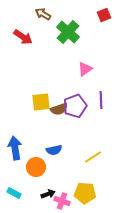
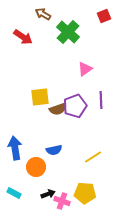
red square: moved 1 px down
yellow square: moved 1 px left, 5 px up
brown semicircle: moved 1 px left
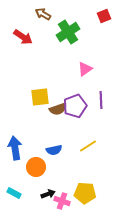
green cross: rotated 15 degrees clockwise
yellow line: moved 5 px left, 11 px up
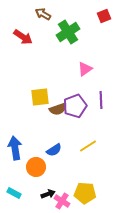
blue semicircle: rotated 21 degrees counterclockwise
pink cross: rotated 14 degrees clockwise
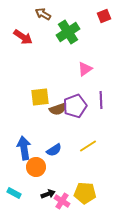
blue arrow: moved 9 px right
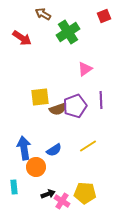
red arrow: moved 1 px left, 1 px down
cyan rectangle: moved 6 px up; rotated 56 degrees clockwise
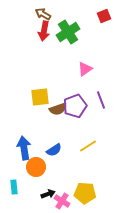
red arrow: moved 22 px right, 7 px up; rotated 66 degrees clockwise
purple line: rotated 18 degrees counterclockwise
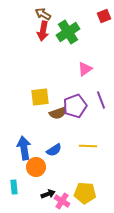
red arrow: moved 1 px left
brown semicircle: moved 4 px down
yellow line: rotated 36 degrees clockwise
